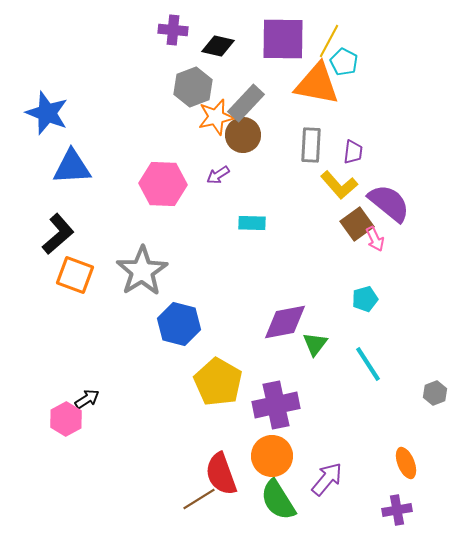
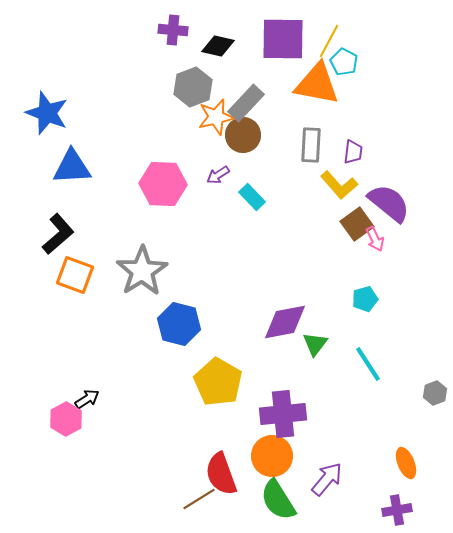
cyan rectangle at (252, 223): moved 26 px up; rotated 44 degrees clockwise
purple cross at (276, 405): moved 7 px right, 9 px down; rotated 6 degrees clockwise
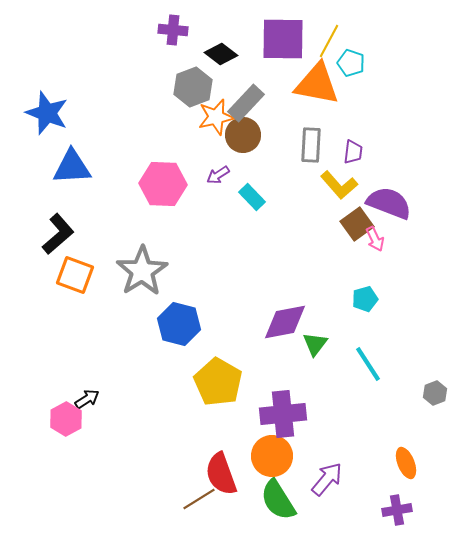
black diamond at (218, 46): moved 3 px right, 8 px down; rotated 24 degrees clockwise
cyan pentagon at (344, 62): moved 7 px right, 1 px down; rotated 8 degrees counterclockwise
purple semicircle at (389, 203): rotated 18 degrees counterclockwise
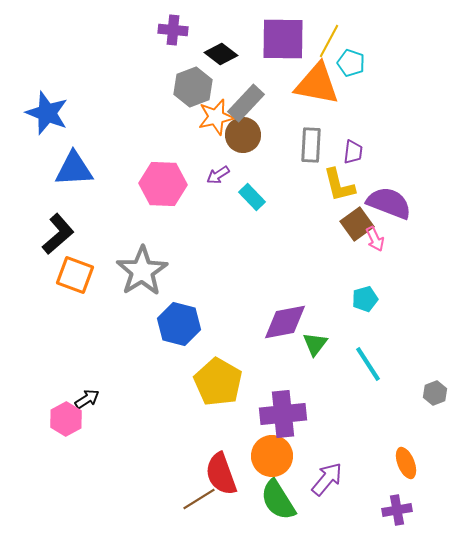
blue triangle at (72, 167): moved 2 px right, 2 px down
yellow L-shape at (339, 185): rotated 27 degrees clockwise
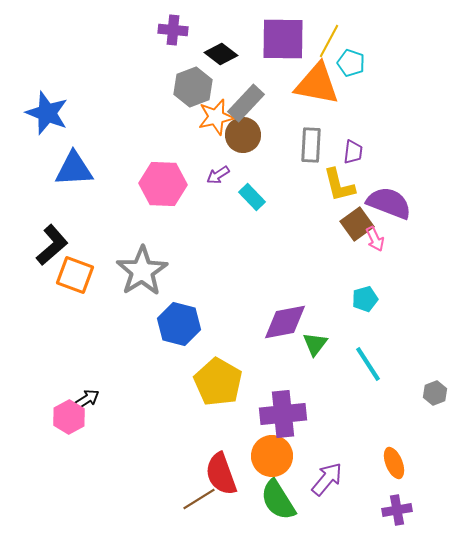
black L-shape at (58, 234): moved 6 px left, 11 px down
pink hexagon at (66, 419): moved 3 px right, 2 px up
orange ellipse at (406, 463): moved 12 px left
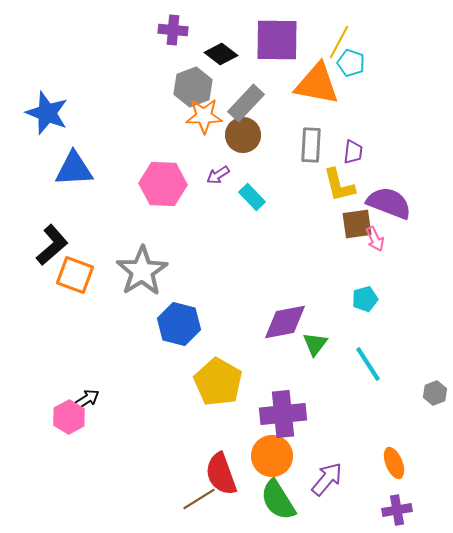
purple square at (283, 39): moved 6 px left, 1 px down
yellow line at (329, 41): moved 10 px right, 1 px down
orange star at (216, 117): moved 12 px left, 1 px up; rotated 12 degrees clockwise
brown square at (357, 224): rotated 28 degrees clockwise
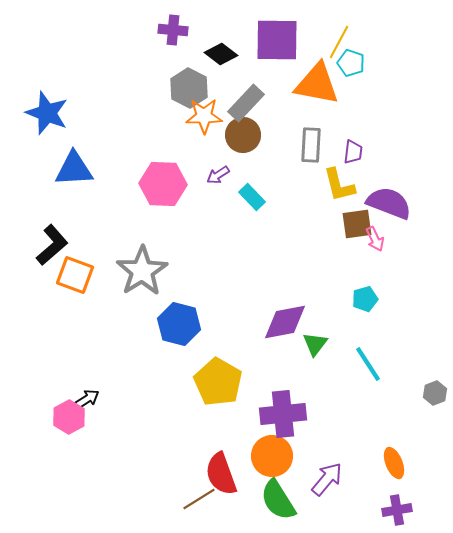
gray hexagon at (193, 87): moved 4 px left, 1 px down; rotated 12 degrees counterclockwise
